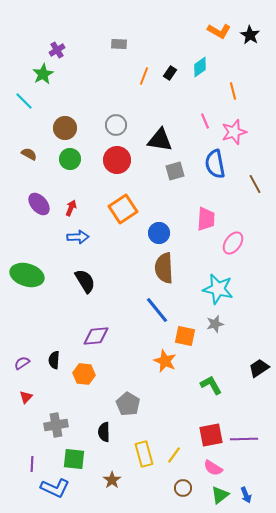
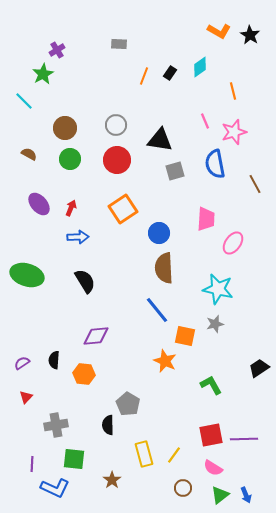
black semicircle at (104, 432): moved 4 px right, 7 px up
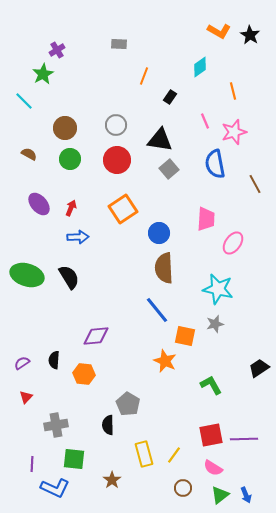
black rectangle at (170, 73): moved 24 px down
gray square at (175, 171): moved 6 px left, 2 px up; rotated 24 degrees counterclockwise
black semicircle at (85, 281): moved 16 px left, 4 px up
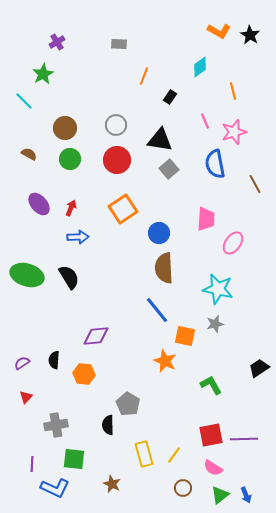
purple cross at (57, 50): moved 8 px up
brown star at (112, 480): moved 4 px down; rotated 12 degrees counterclockwise
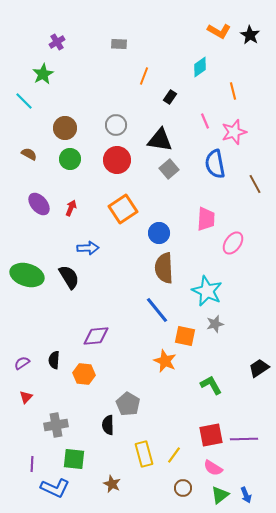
blue arrow at (78, 237): moved 10 px right, 11 px down
cyan star at (218, 289): moved 11 px left, 2 px down; rotated 12 degrees clockwise
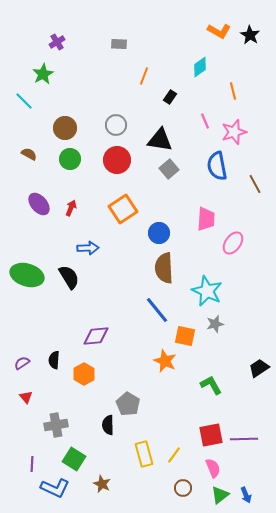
blue semicircle at (215, 164): moved 2 px right, 2 px down
orange hexagon at (84, 374): rotated 25 degrees clockwise
red triangle at (26, 397): rotated 24 degrees counterclockwise
green square at (74, 459): rotated 25 degrees clockwise
pink semicircle at (213, 468): rotated 144 degrees counterclockwise
brown star at (112, 484): moved 10 px left
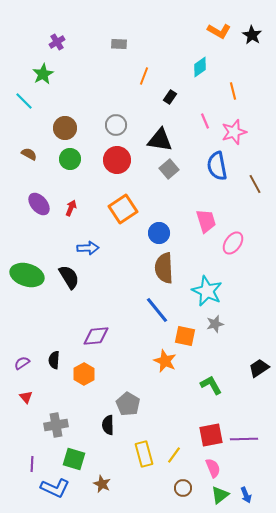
black star at (250, 35): moved 2 px right
pink trapezoid at (206, 219): moved 2 px down; rotated 20 degrees counterclockwise
green square at (74, 459): rotated 15 degrees counterclockwise
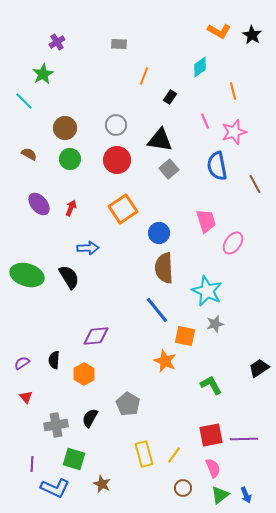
black semicircle at (108, 425): moved 18 px left, 7 px up; rotated 30 degrees clockwise
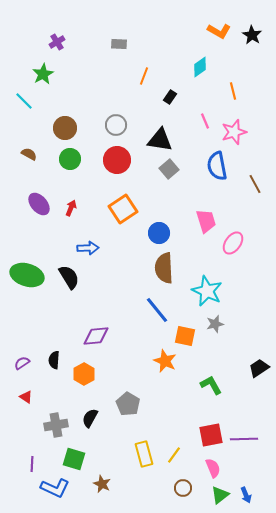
red triangle at (26, 397): rotated 16 degrees counterclockwise
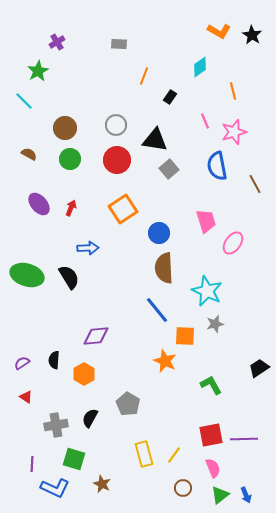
green star at (43, 74): moved 5 px left, 3 px up
black triangle at (160, 140): moved 5 px left
orange square at (185, 336): rotated 10 degrees counterclockwise
